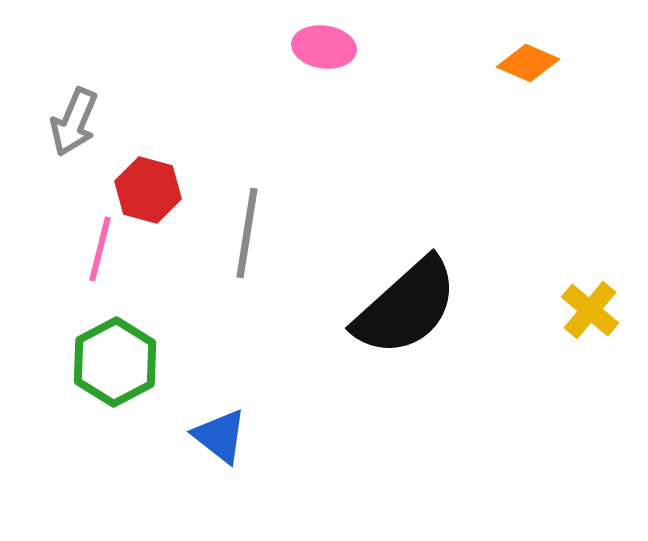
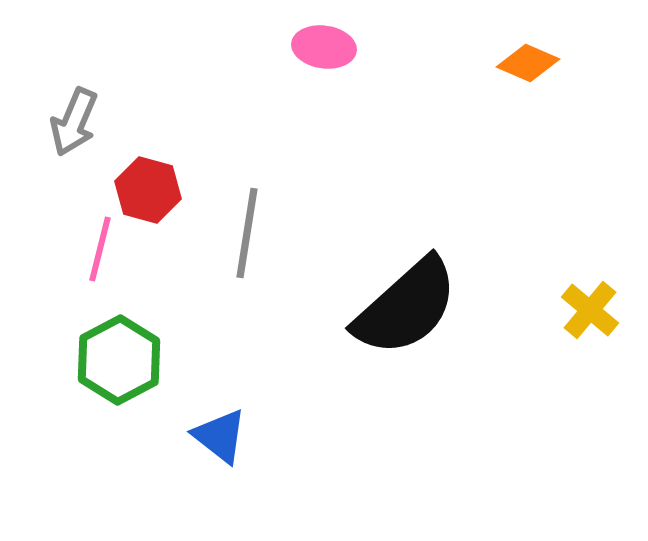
green hexagon: moved 4 px right, 2 px up
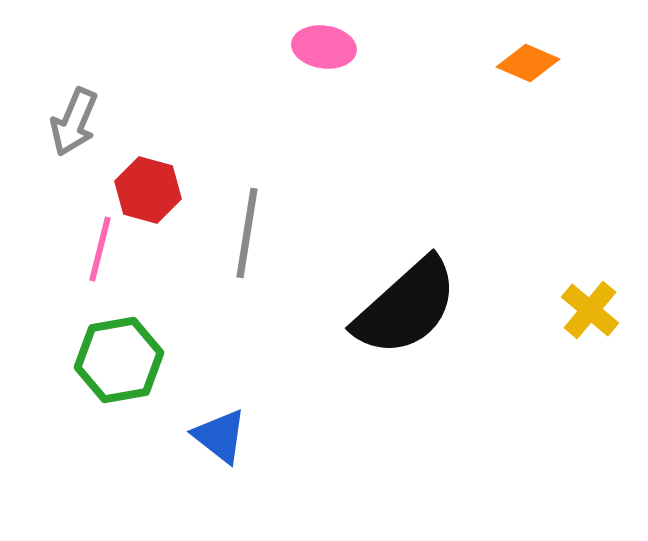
green hexagon: rotated 18 degrees clockwise
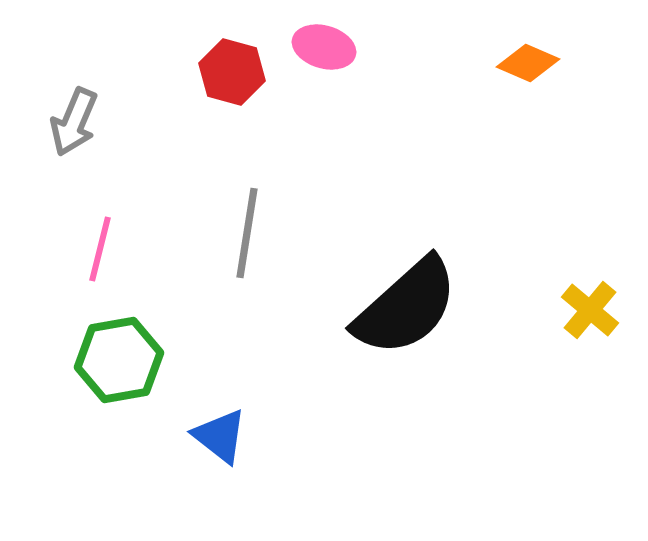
pink ellipse: rotated 8 degrees clockwise
red hexagon: moved 84 px right, 118 px up
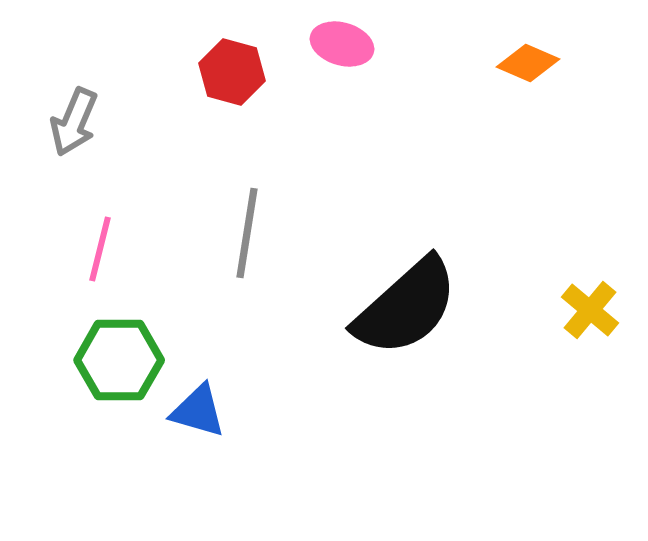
pink ellipse: moved 18 px right, 3 px up
green hexagon: rotated 10 degrees clockwise
blue triangle: moved 22 px left, 25 px up; rotated 22 degrees counterclockwise
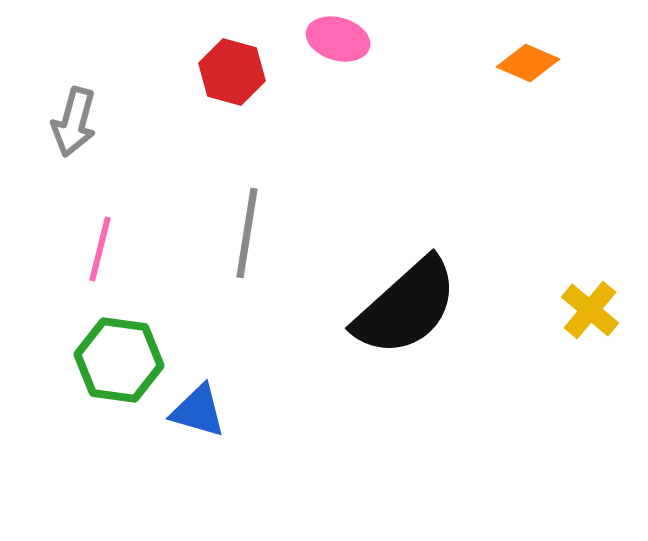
pink ellipse: moved 4 px left, 5 px up
gray arrow: rotated 8 degrees counterclockwise
green hexagon: rotated 8 degrees clockwise
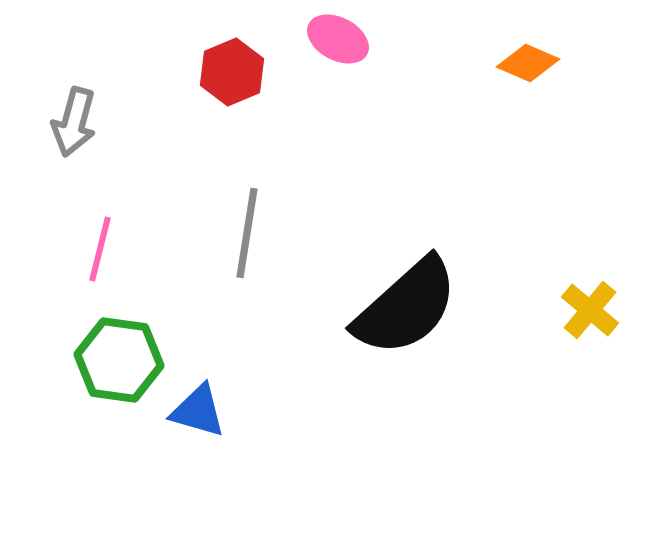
pink ellipse: rotated 12 degrees clockwise
red hexagon: rotated 22 degrees clockwise
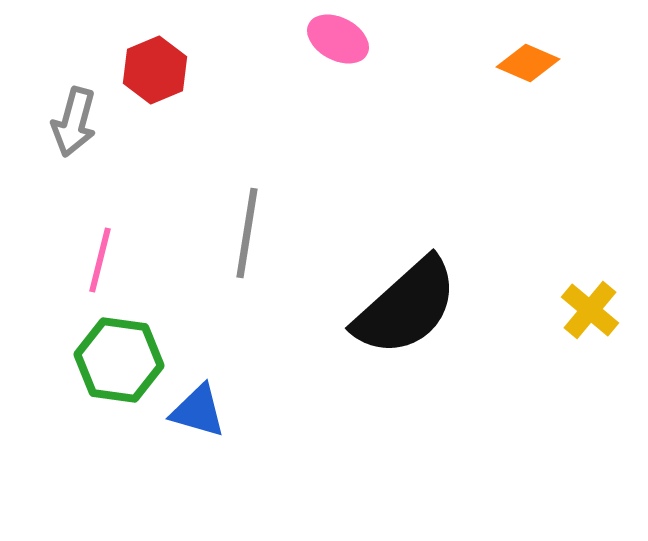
red hexagon: moved 77 px left, 2 px up
pink line: moved 11 px down
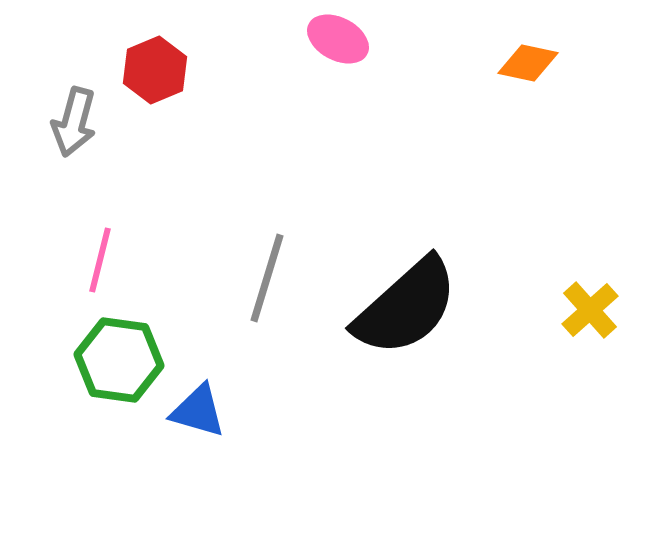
orange diamond: rotated 12 degrees counterclockwise
gray line: moved 20 px right, 45 px down; rotated 8 degrees clockwise
yellow cross: rotated 8 degrees clockwise
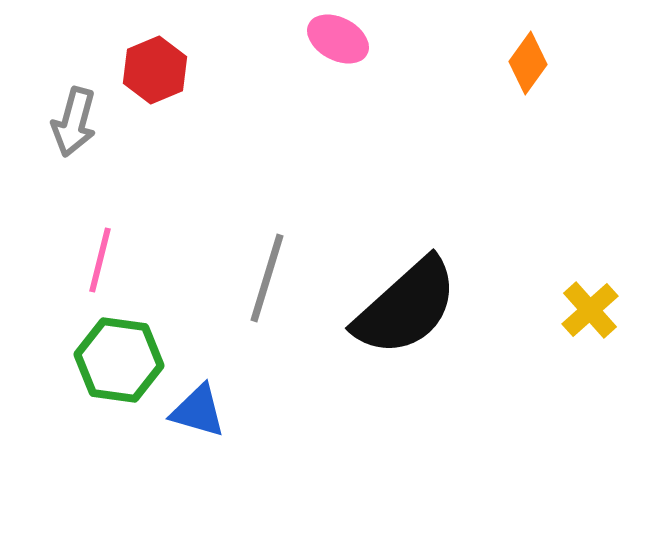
orange diamond: rotated 66 degrees counterclockwise
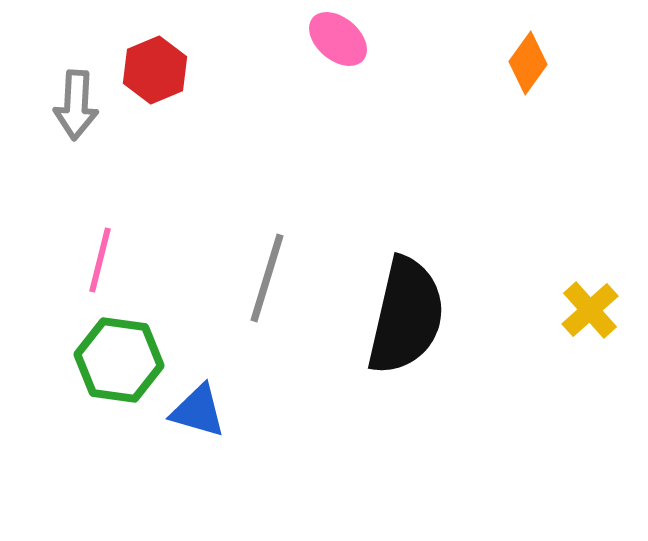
pink ellipse: rotated 12 degrees clockwise
gray arrow: moved 2 px right, 17 px up; rotated 12 degrees counterclockwise
black semicircle: moved 9 px down; rotated 35 degrees counterclockwise
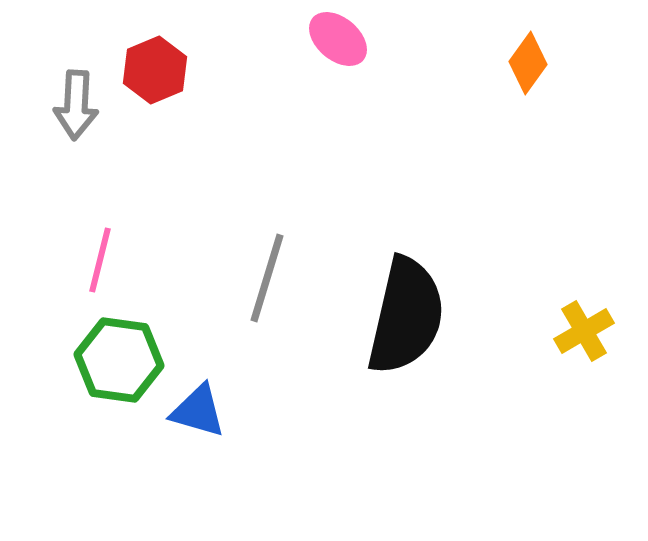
yellow cross: moved 6 px left, 21 px down; rotated 12 degrees clockwise
